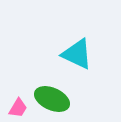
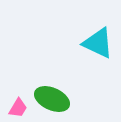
cyan triangle: moved 21 px right, 11 px up
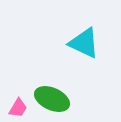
cyan triangle: moved 14 px left
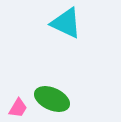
cyan triangle: moved 18 px left, 20 px up
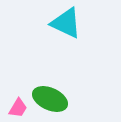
green ellipse: moved 2 px left
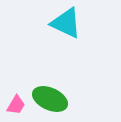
pink trapezoid: moved 2 px left, 3 px up
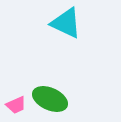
pink trapezoid: rotated 35 degrees clockwise
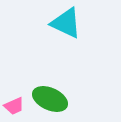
pink trapezoid: moved 2 px left, 1 px down
